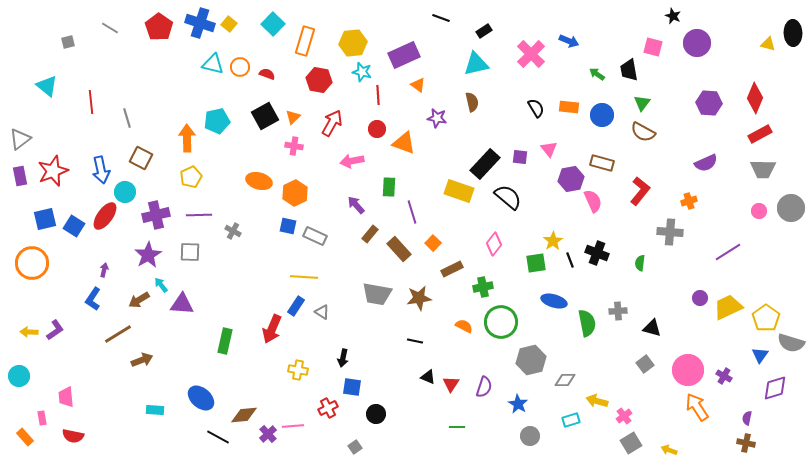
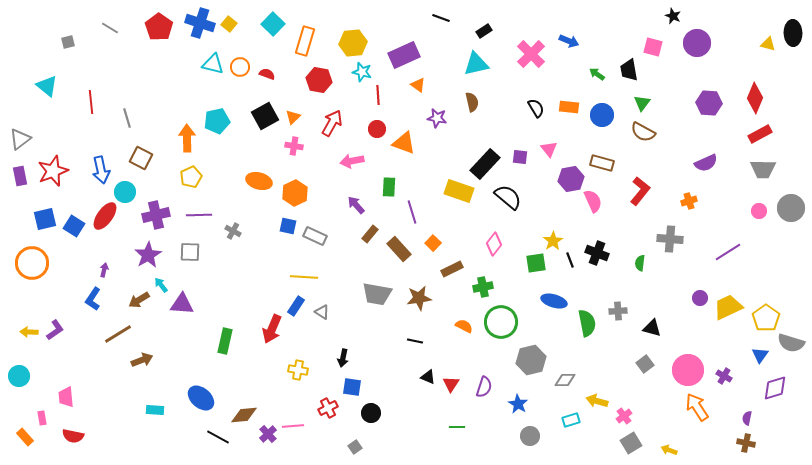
gray cross at (670, 232): moved 7 px down
black circle at (376, 414): moved 5 px left, 1 px up
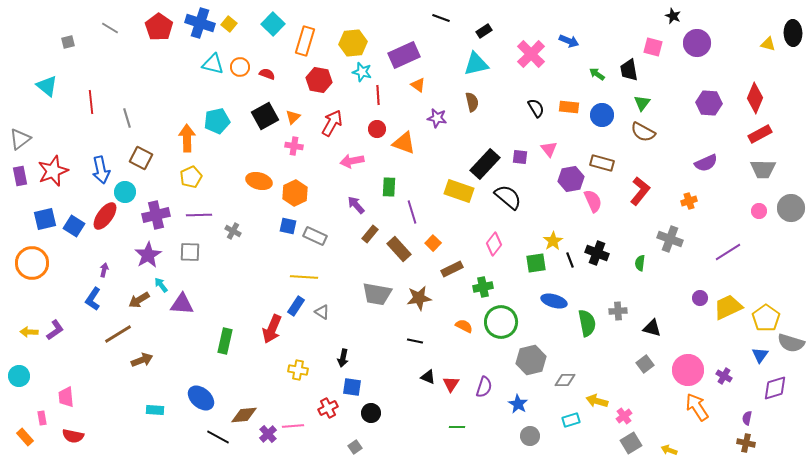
gray cross at (670, 239): rotated 15 degrees clockwise
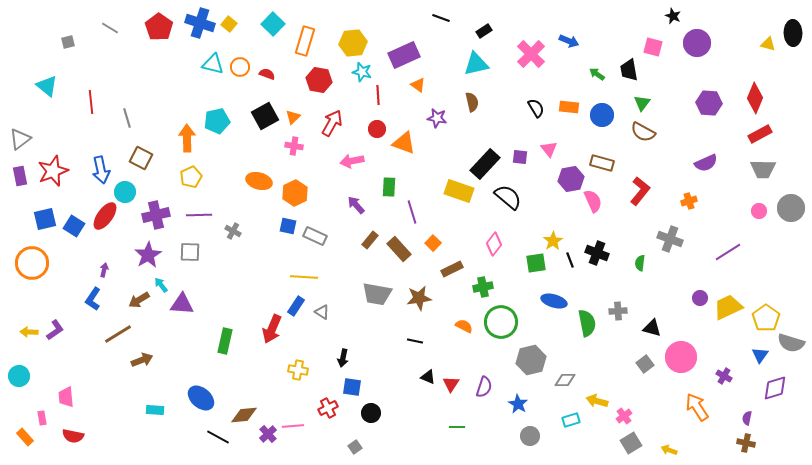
brown rectangle at (370, 234): moved 6 px down
pink circle at (688, 370): moved 7 px left, 13 px up
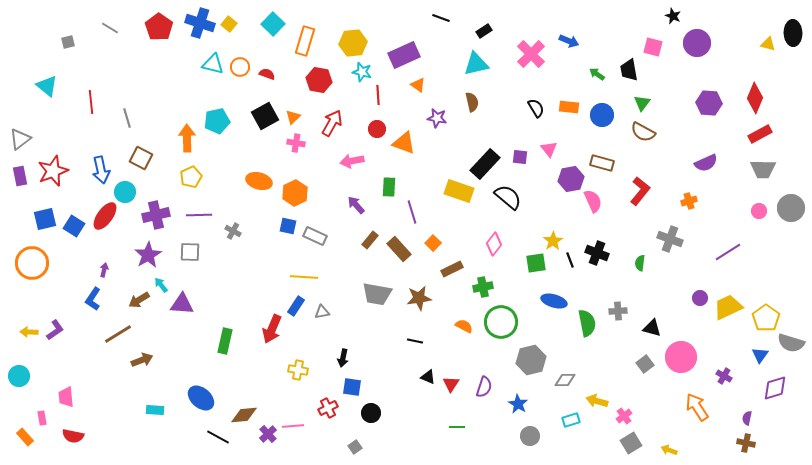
pink cross at (294, 146): moved 2 px right, 3 px up
gray triangle at (322, 312): rotated 42 degrees counterclockwise
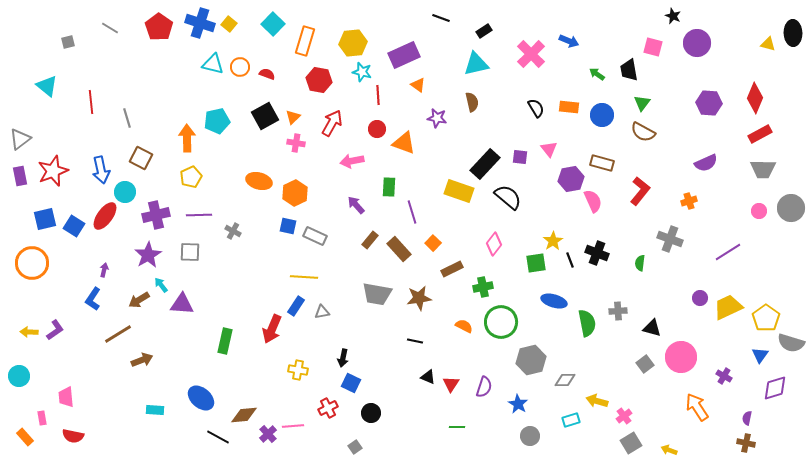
blue square at (352, 387): moved 1 px left, 4 px up; rotated 18 degrees clockwise
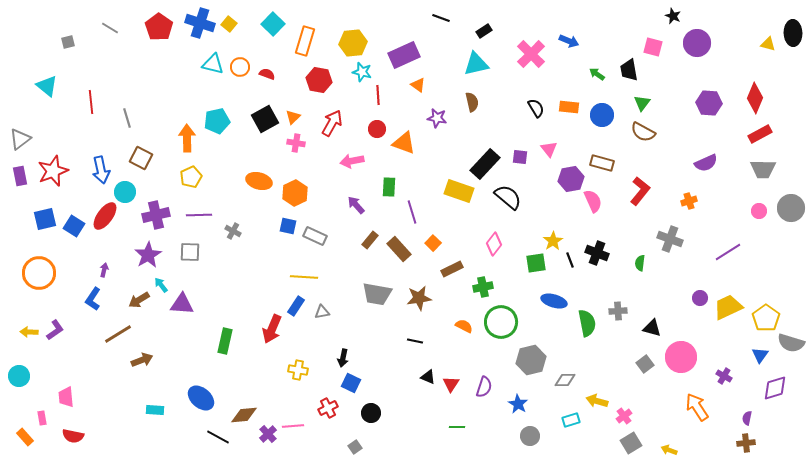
black square at (265, 116): moved 3 px down
orange circle at (32, 263): moved 7 px right, 10 px down
brown cross at (746, 443): rotated 18 degrees counterclockwise
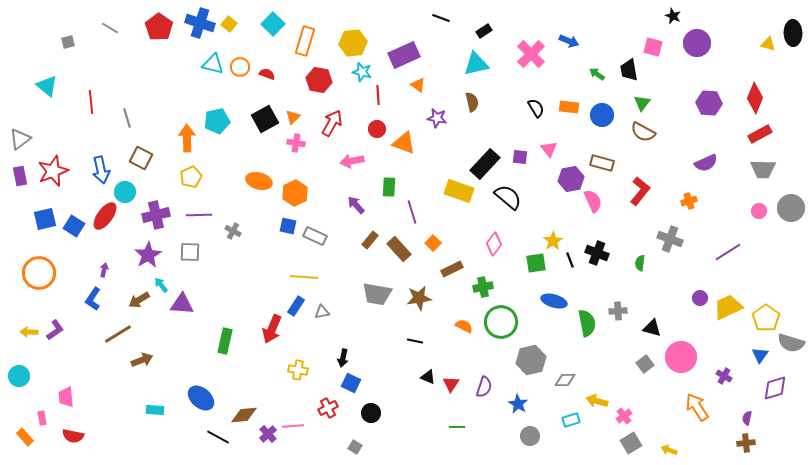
gray square at (355, 447): rotated 24 degrees counterclockwise
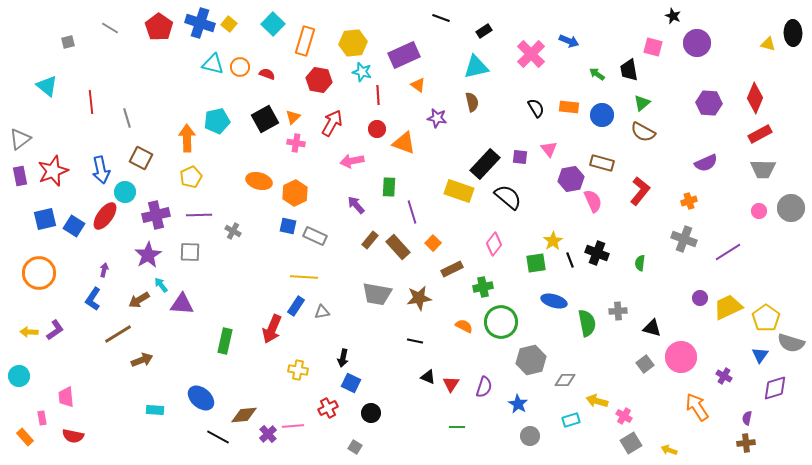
cyan triangle at (476, 64): moved 3 px down
green triangle at (642, 103): rotated 12 degrees clockwise
gray cross at (670, 239): moved 14 px right
brown rectangle at (399, 249): moved 1 px left, 2 px up
pink cross at (624, 416): rotated 21 degrees counterclockwise
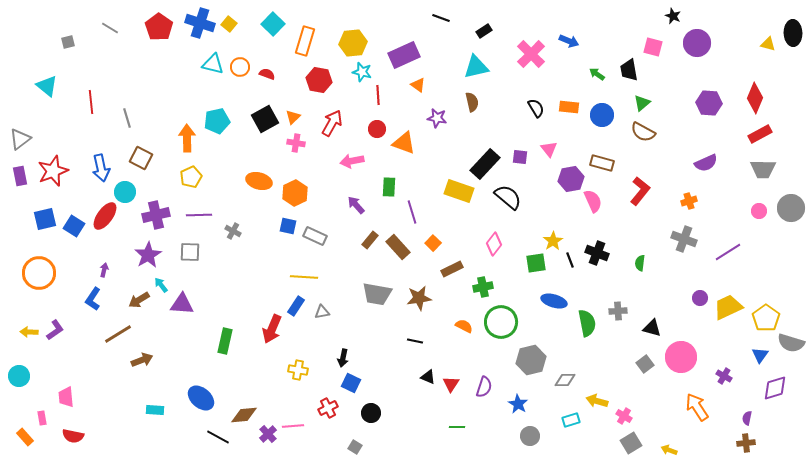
blue arrow at (101, 170): moved 2 px up
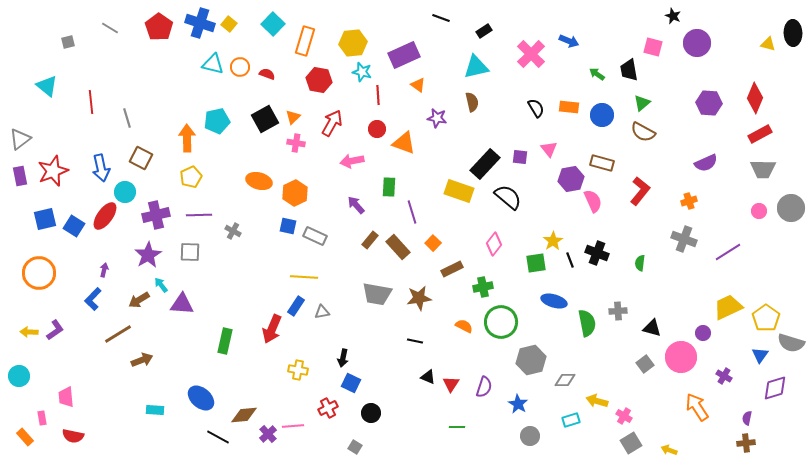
purple circle at (700, 298): moved 3 px right, 35 px down
blue L-shape at (93, 299): rotated 10 degrees clockwise
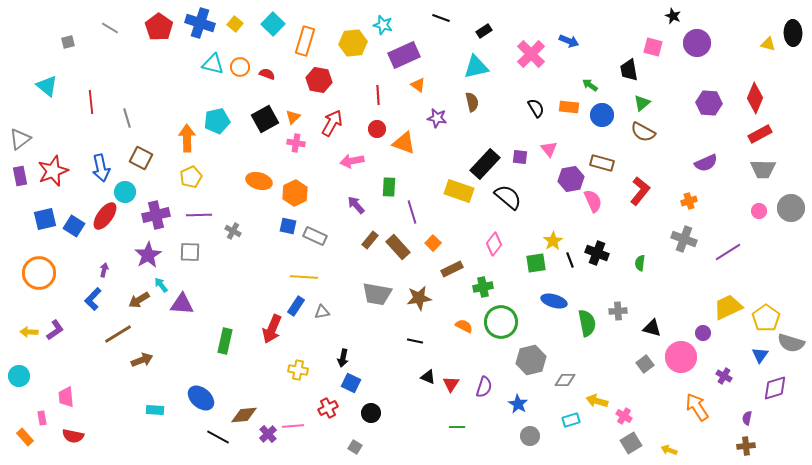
yellow square at (229, 24): moved 6 px right
cyan star at (362, 72): moved 21 px right, 47 px up
green arrow at (597, 74): moved 7 px left, 11 px down
brown cross at (746, 443): moved 3 px down
